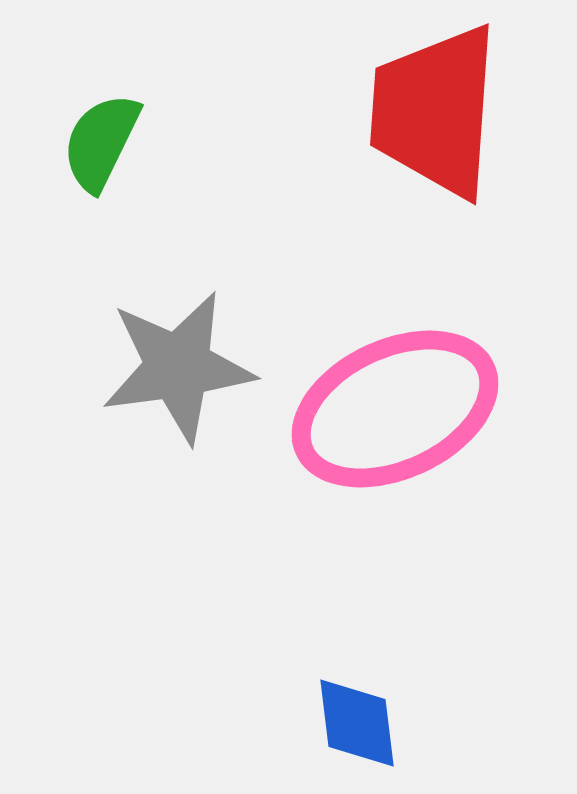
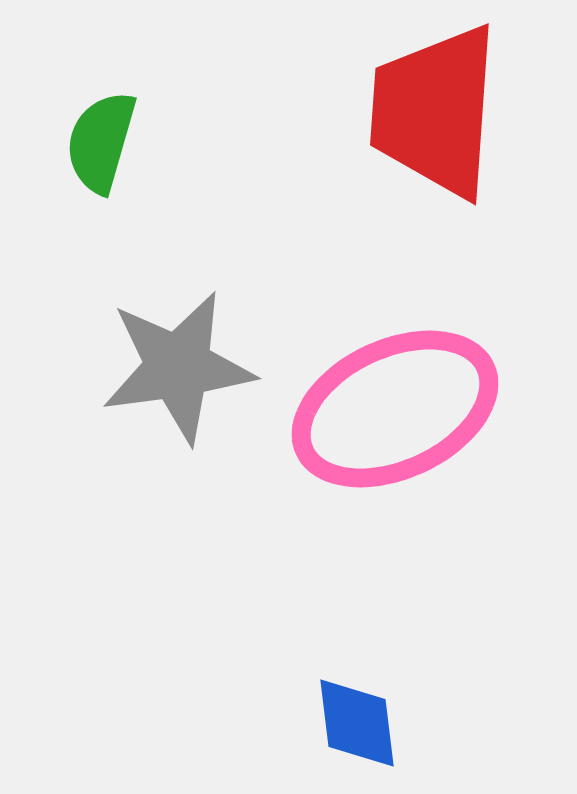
green semicircle: rotated 10 degrees counterclockwise
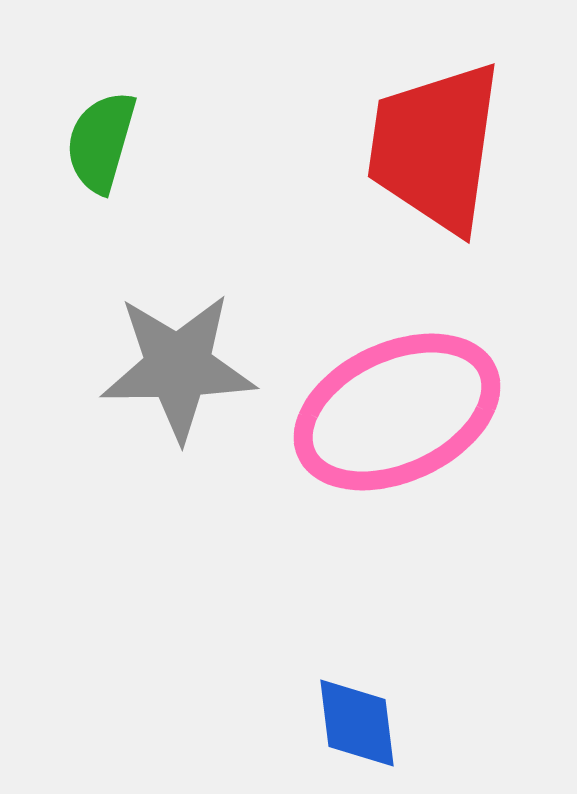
red trapezoid: moved 36 px down; rotated 4 degrees clockwise
gray star: rotated 7 degrees clockwise
pink ellipse: moved 2 px right, 3 px down
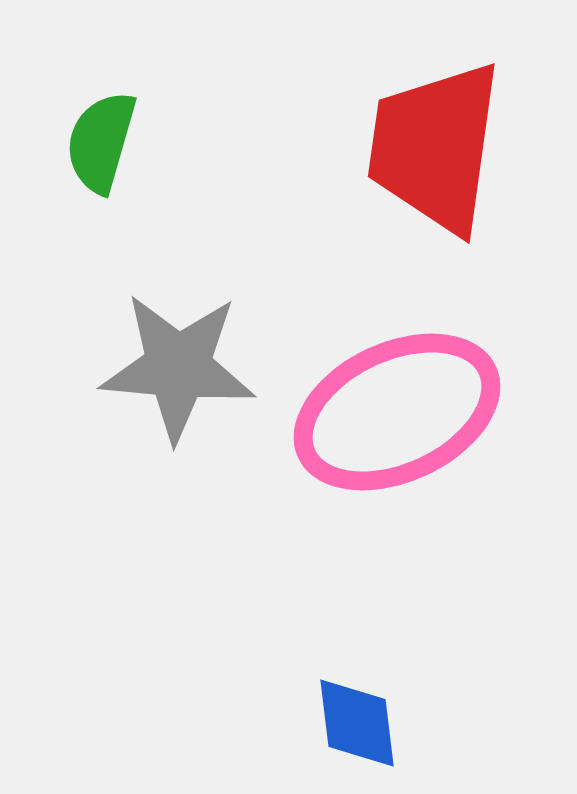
gray star: rotated 6 degrees clockwise
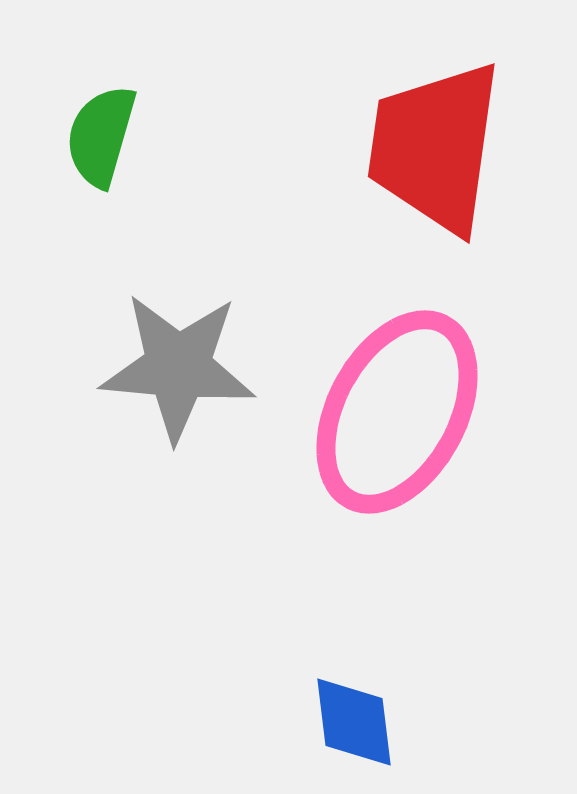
green semicircle: moved 6 px up
pink ellipse: rotated 37 degrees counterclockwise
blue diamond: moved 3 px left, 1 px up
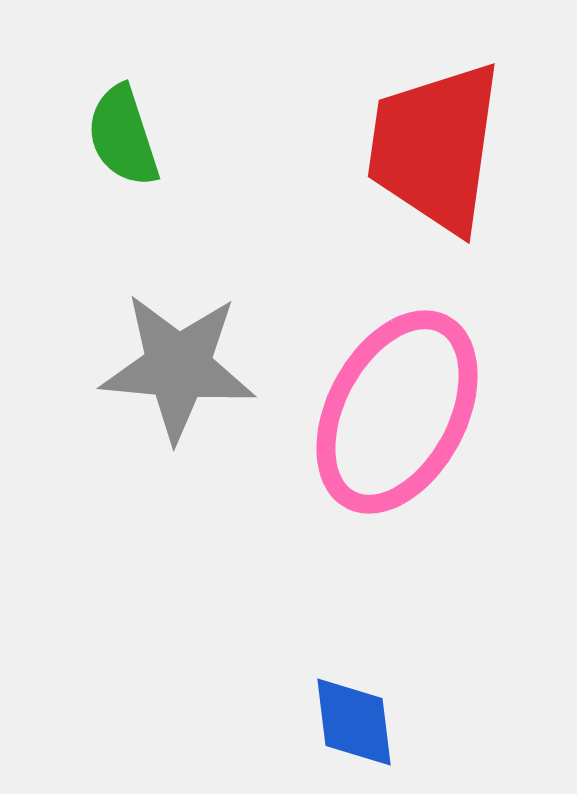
green semicircle: moved 22 px right; rotated 34 degrees counterclockwise
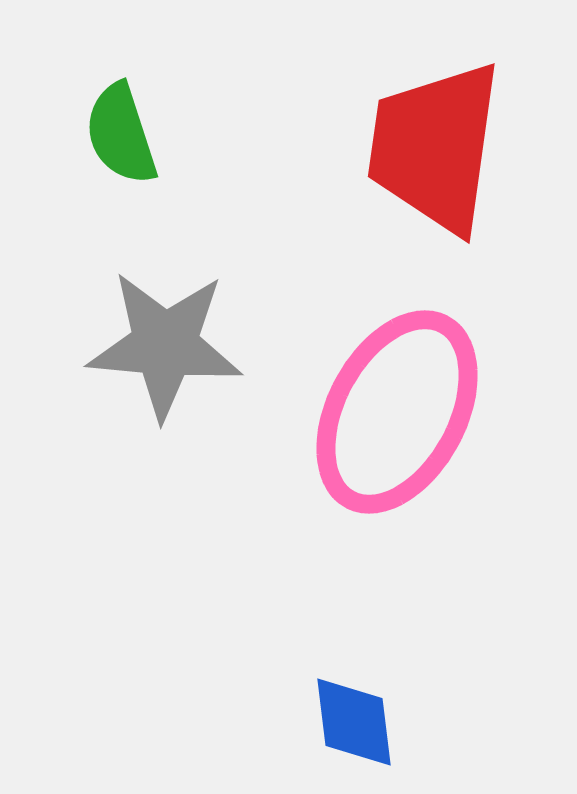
green semicircle: moved 2 px left, 2 px up
gray star: moved 13 px left, 22 px up
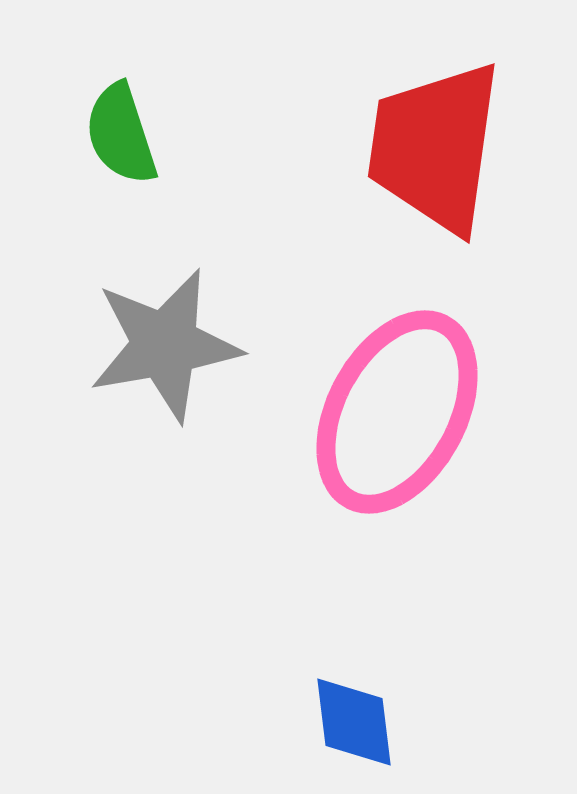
gray star: rotated 15 degrees counterclockwise
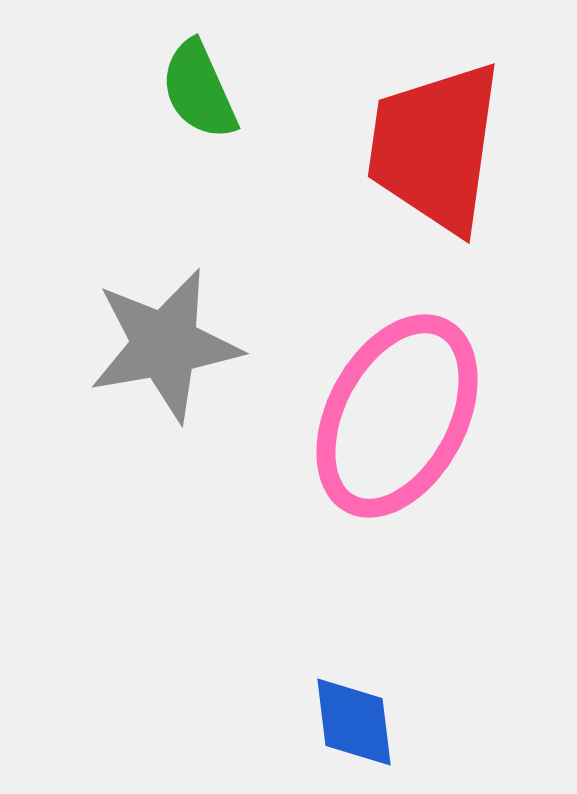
green semicircle: moved 78 px right, 44 px up; rotated 6 degrees counterclockwise
pink ellipse: moved 4 px down
